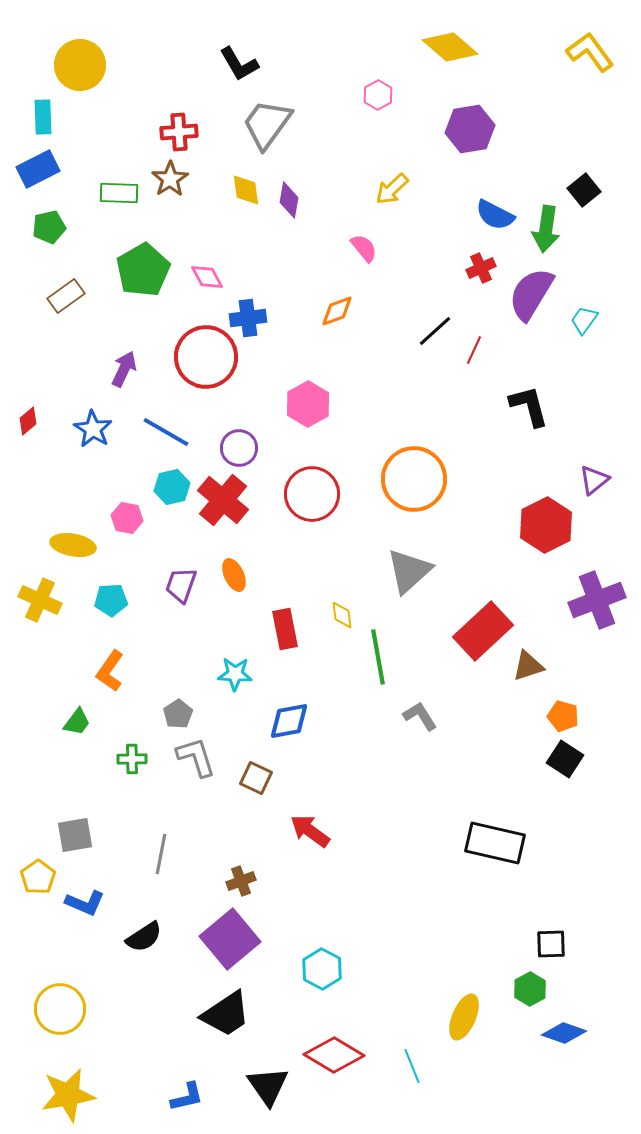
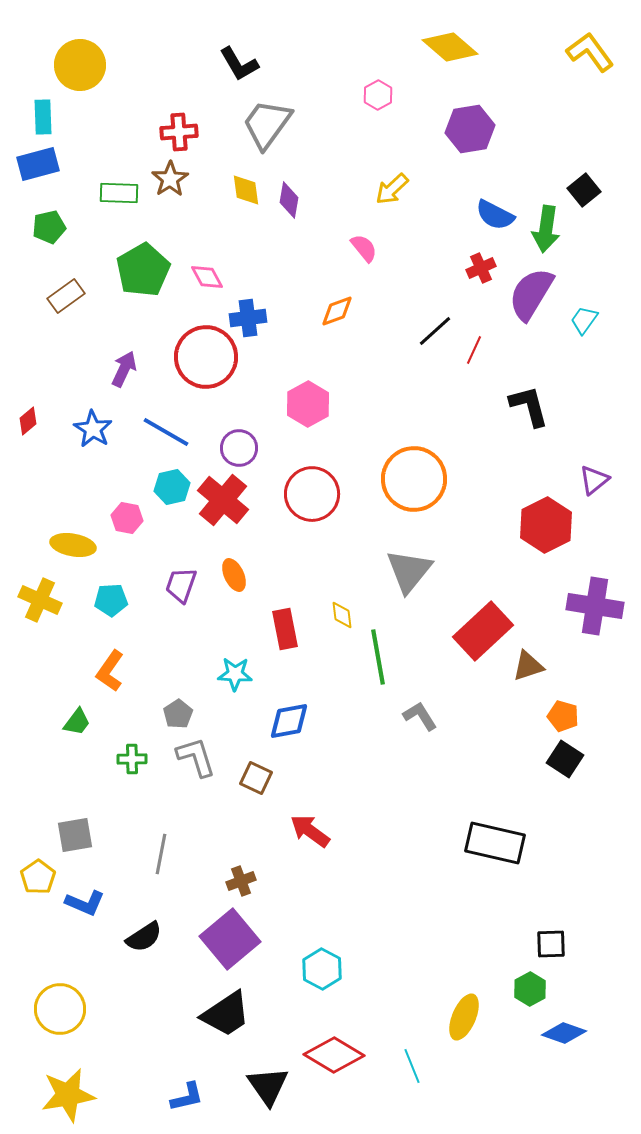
blue rectangle at (38, 169): moved 5 px up; rotated 12 degrees clockwise
gray triangle at (409, 571): rotated 9 degrees counterclockwise
purple cross at (597, 600): moved 2 px left, 6 px down; rotated 30 degrees clockwise
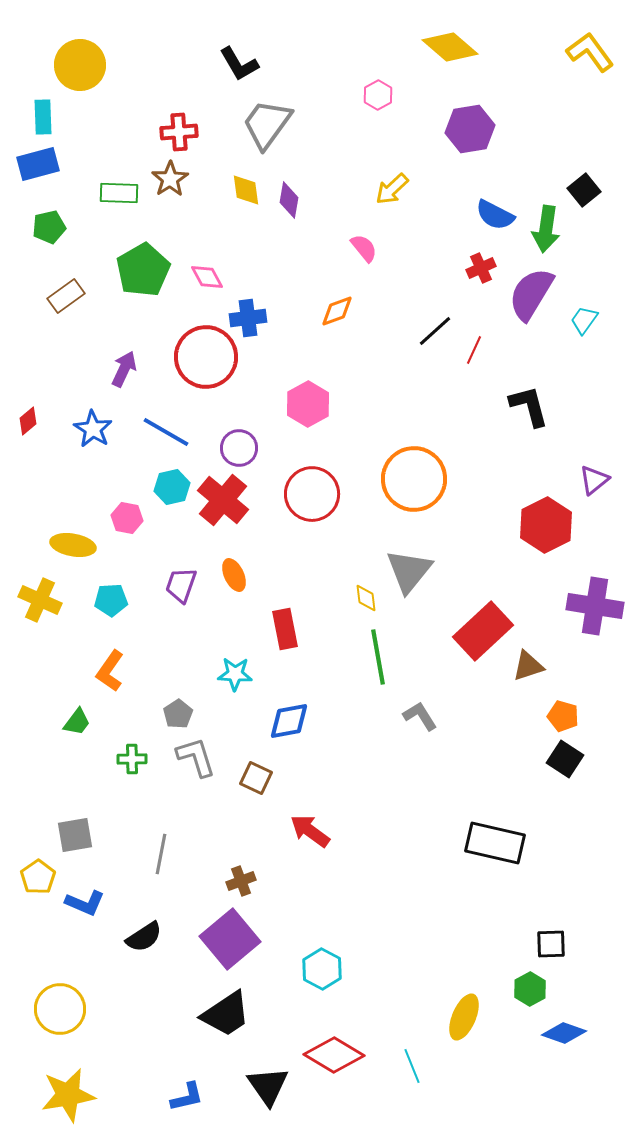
yellow diamond at (342, 615): moved 24 px right, 17 px up
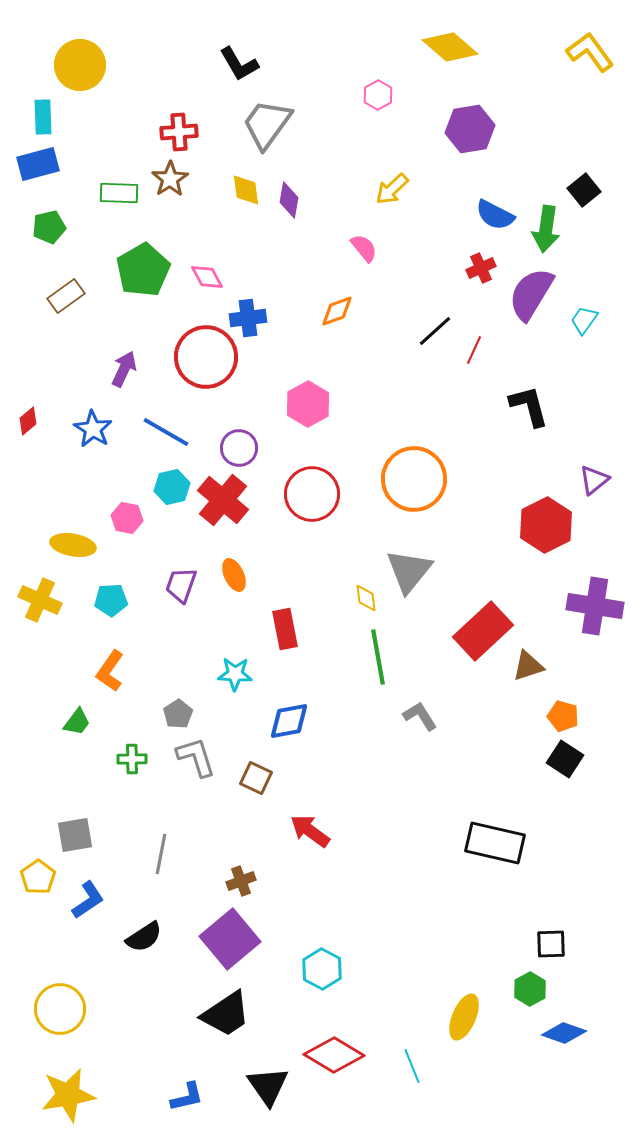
blue L-shape at (85, 903): moved 3 px right, 3 px up; rotated 57 degrees counterclockwise
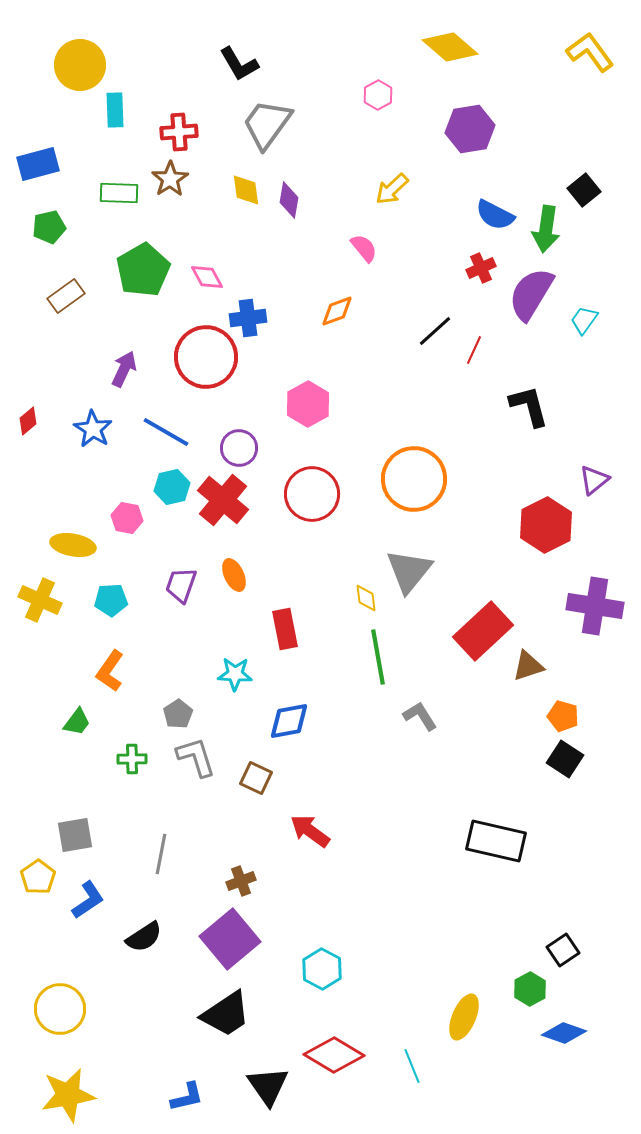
cyan rectangle at (43, 117): moved 72 px right, 7 px up
black rectangle at (495, 843): moved 1 px right, 2 px up
black square at (551, 944): moved 12 px right, 6 px down; rotated 32 degrees counterclockwise
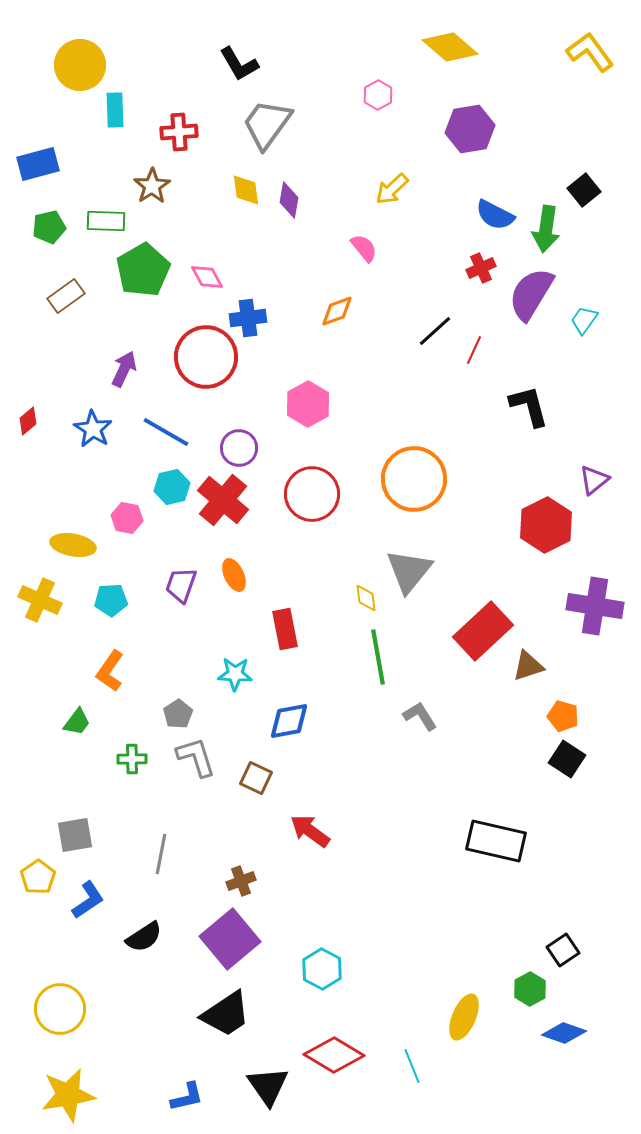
brown star at (170, 179): moved 18 px left, 7 px down
green rectangle at (119, 193): moved 13 px left, 28 px down
black square at (565, 759): moved 2 px right
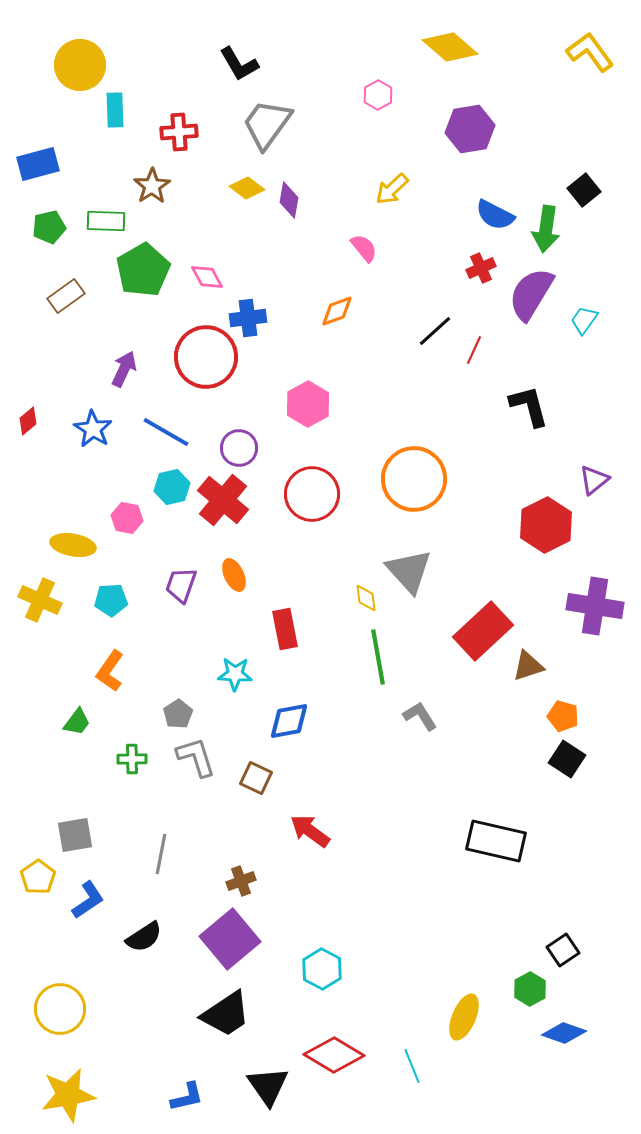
yellow diamond at (246, 190): moved 1 px right, 2 px up; rotated 44 degrees counterclockwise
gray triangle at (409, 571): rotated 21 degrees counterclockwise
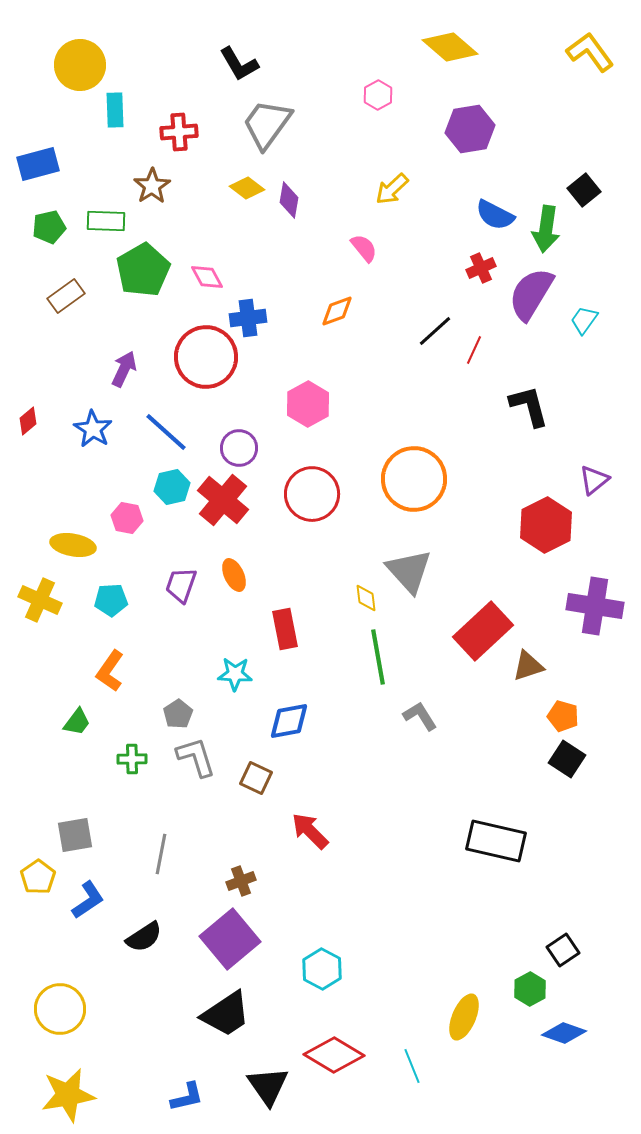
blue line at (166, 432): rotated 12 degrees clockwise
red arrow at (310, 831): rotated 9 degrees clockwise
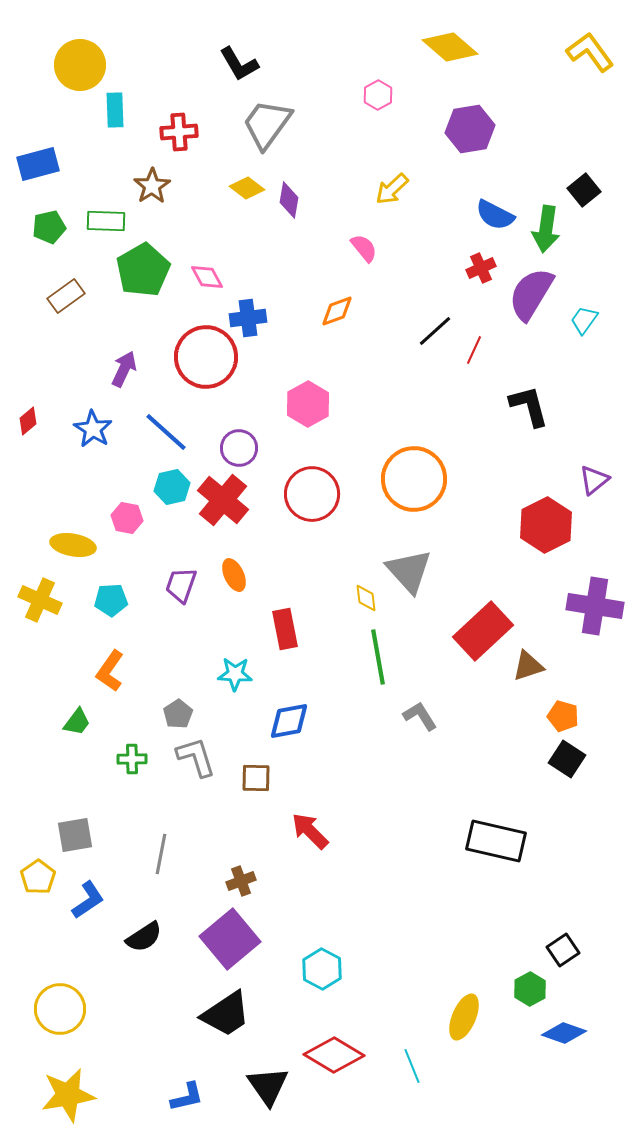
brown square at (256, 778): rotated 24 degrees counterclockwise
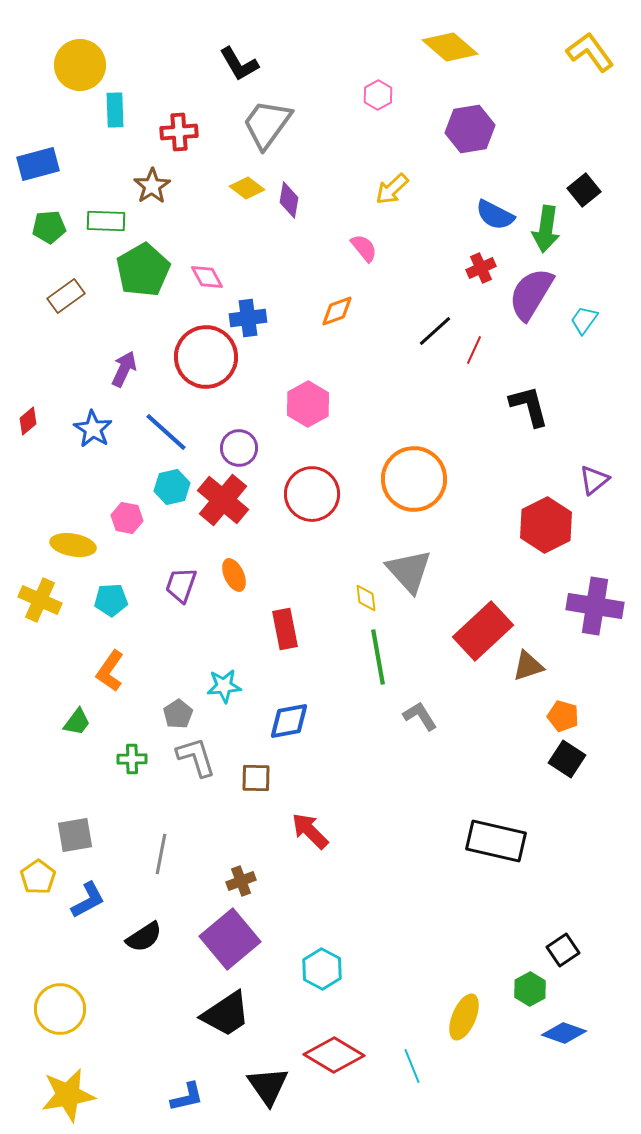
green pentagon at (49, 227): rotated 8 degrees clockwise
cyan star at (235, 674): moved 11 px left, 12 px down; rotated 8 degrees counterclockwise
blue L-shape at (88, 900): rotated 6 degrees clockwise
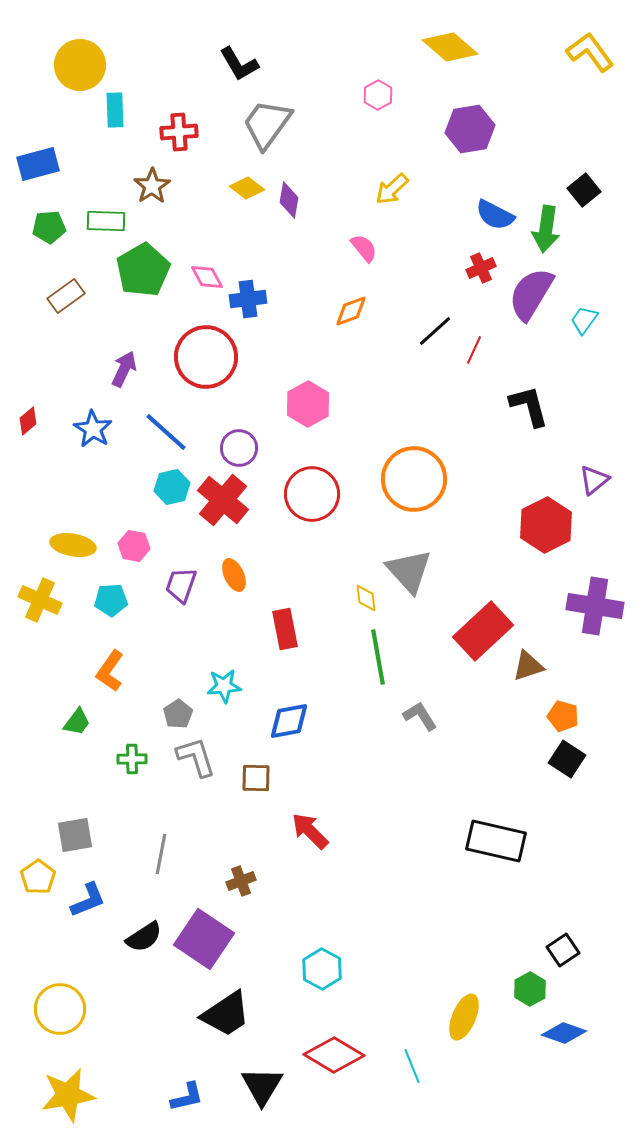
orange diamond at (337, 311): moved 14 px right
blue cross at (248, 318): moved 19 px up
pink hexagon at (127, 518): moved 7 px right, 28 px down
blue L-shape at (88, 900): rotated 6 degrees clockwise
purple square at (230, 939): moved 26 px left; rotated 16 degrees counterclockwise
black triangle at (268, 1086): moved 6 px left; rotated 6 degrees clockwise
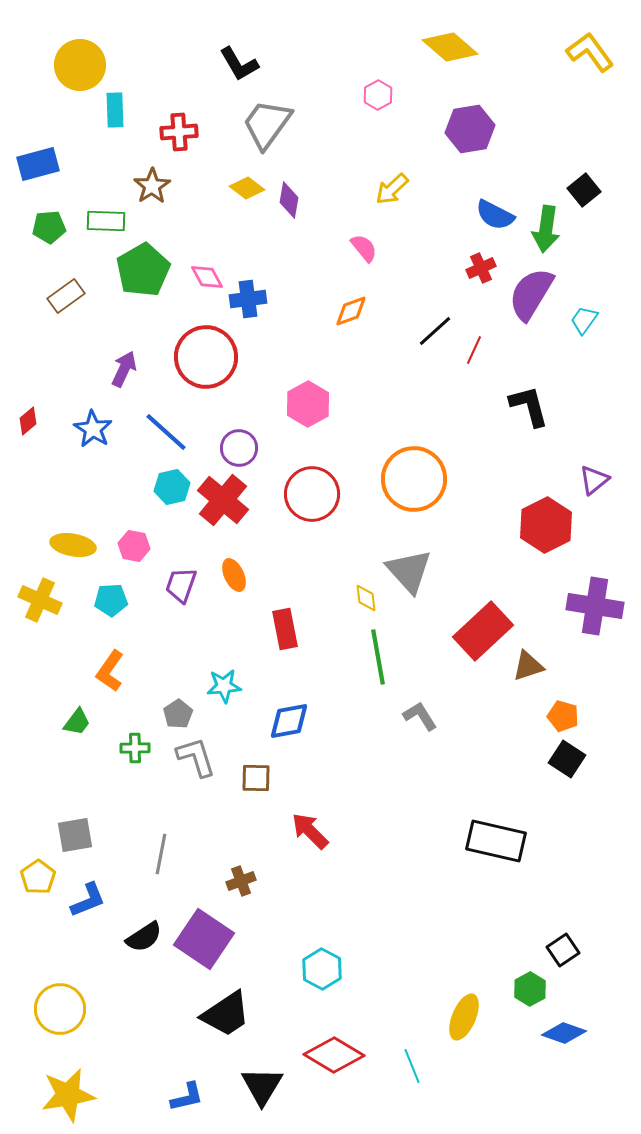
green cross at (132, 759): moved 3 px right, 11 px up
